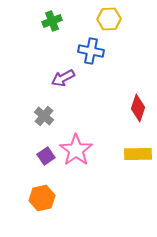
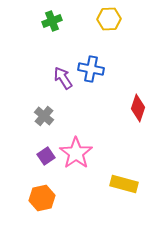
blue cross: moved 18 px down
purple arrow: rotated 85 degrees clockwise
pink star: moved 3 px down
yellow rectangle: moved 14 px left, 30 px down; rotated 16 degrees clockwise
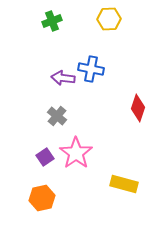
purple arrow: rotated 50 degrees counterclockwise
gray cross: moved 13 px right
purple square: moved 1 px left, 1 px down
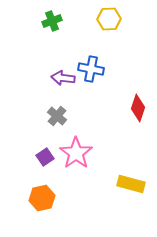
yellow rectangle: moved 7 px right
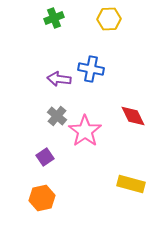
green cross: moved 2 px right, 3 px up
purple arrow: moved 4 px left, 1 px down
red diamond: moved 5 px left, 8 px down; rotated 44 degrees counterclockwise
pink star: moved 9 px right, 22 px up
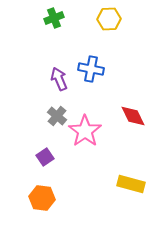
purple arrow: rotated 60 degrees clockwise
orange hexagon: rotated 20 degrees clockwise
